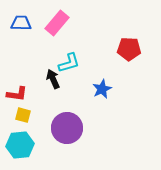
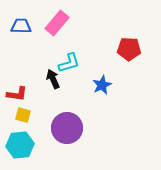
blue trapezoid: moved 3 px down
blue star: moved 4 px up
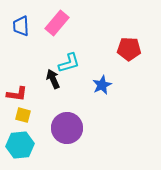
blue trapezoid: rotated 95 degrees counterclockwise
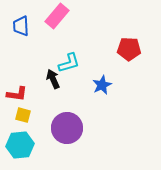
pink rectangle: moved 7 px up
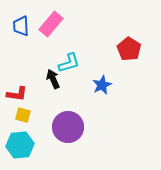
pink rectangle: moved 6 px left, 8 px down
red pentagon: rotated 30 degrees clockwise
purple circle: moved 1 px right, 1 px up
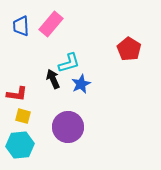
blue star: moved 21 px left, 1 px up
yellow square: moved 1 px down
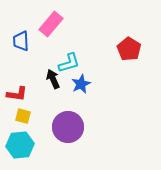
blue trapezoid: moved 15 px down
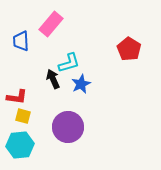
red L-shape: moved 3 px down
